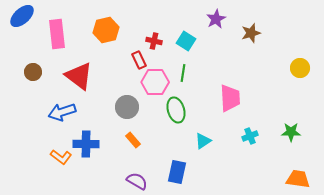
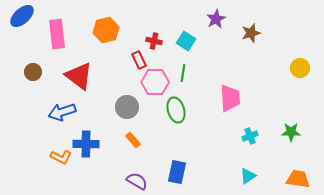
cyan triangle: moved 45 px right, 35 px down
orange L-shape: rotated 10 degrees counterclockwise
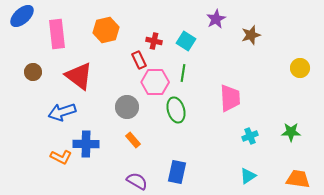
brown star: moved 2 px down
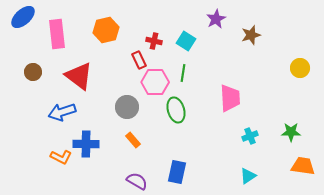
blue ellipse: moved 1 px right, 1 px down
orange trapezoid: moved 5 px right, 13 px up
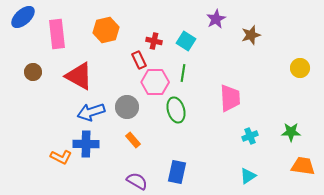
red triangle: rotated 8 degrees counterclockwise
blue arrow: moved 29 px right
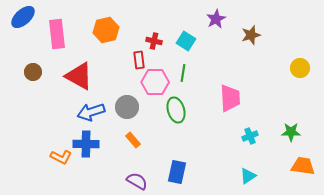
red rectangle: rotated 18 degrees clockwise
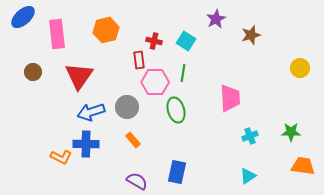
red triangle: rotated 36 degrees clockwise
